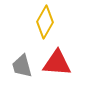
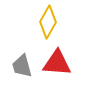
yellow diamond: moved 3 px right
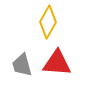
gray trapezoid: moved 1 px up
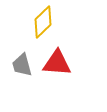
yellow diamond: moved 5 px left; rotated 16 degrees clockwise
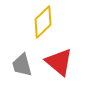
red triangle: moved 2 px right, 1 px up; rotated 36 degrees clockwise
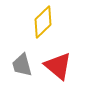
red triangle: moved 1 px left, 4 px down
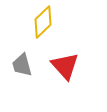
red triangle: moved 7 px right; rotated 8 degrees clockwise
